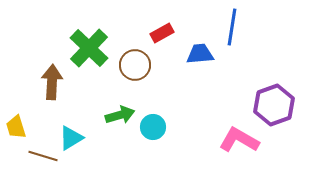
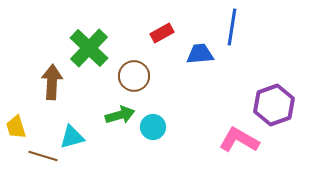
brown circle: moved 1 px left, 11 px down
cyan triangle: moved 1 px right, 1 px up; rotated 16 degrees clockwise
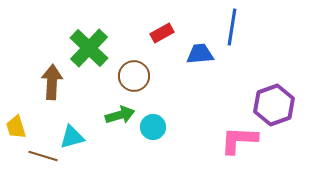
pink L-shape: rotated 27 degrees counterclockwise
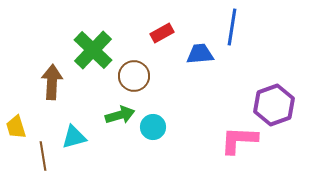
green cross: moved 4 px right, 2 px down
cyan triangle: moved 2 px right
brown line: rotated 64 degrees clockwise
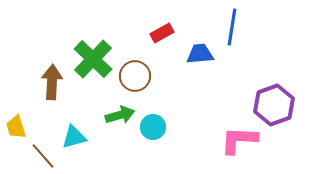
green cross: moved 9 px down
brown circle: moved 1 px right
brown line: rotated 32 degrees counterclockwise
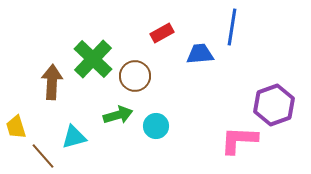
green arrow: moved 2 px left
cyan circle: moved 3 px right, 1 px up
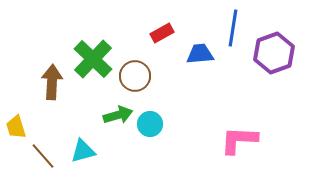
blue line: moved 1 px right, 1 px down
purple hexagon: moved 52 px up
cyan circle: moved 6 px left, 2 px up
cyan triangle: moved 9 px right, 14 px down
